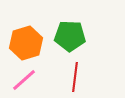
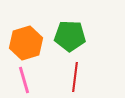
pink line: rotated 64 degrees counterclockwise
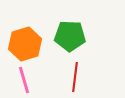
orange hexagon: moved 1 px left, 1 px down
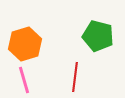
green pentagon: moved 28 px right; rotated 12 degrees clockwise
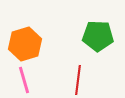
green pentagon: rotated 12 degrees counterclockwise
red line: moved 3 px right, 3 px down
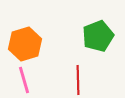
green pentagon: rotated 24 degrees counterclockwise
red line: rotated 8 degrees counterclockwise
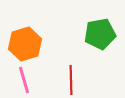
green pentagon: moved 2 px right, 2 px up; rotated 12 degrees clockwise
red line: moved 7 px left
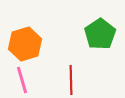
green pentagon: rotated 24 degrees counterclockwise
pink line: moved 2 px left
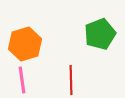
green pentagon: rotated 12 degrees clockwise
pink line: rotated 8 degrees clockwise
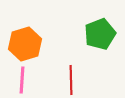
pink line: rotated 12 degrees clockwise
